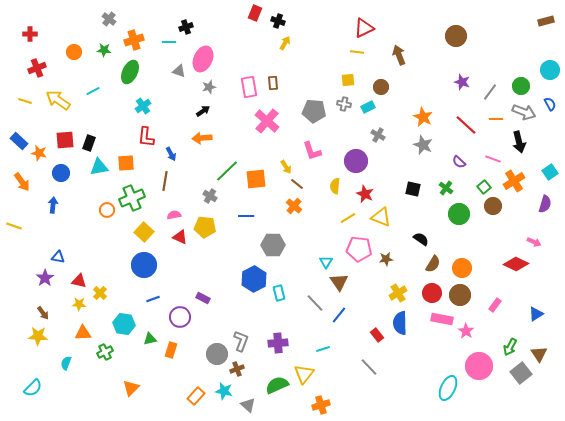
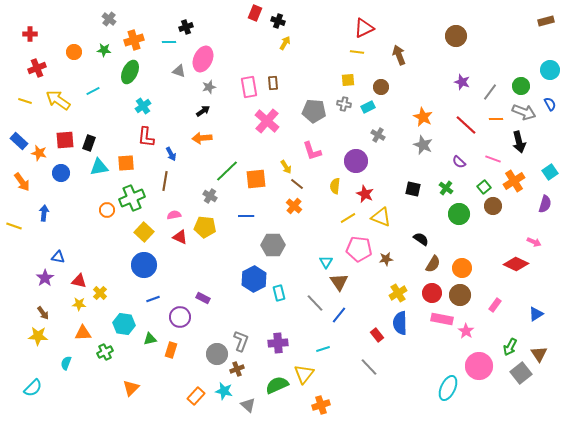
blue arrow at (53, 205): moved 9 px left, 8 px down
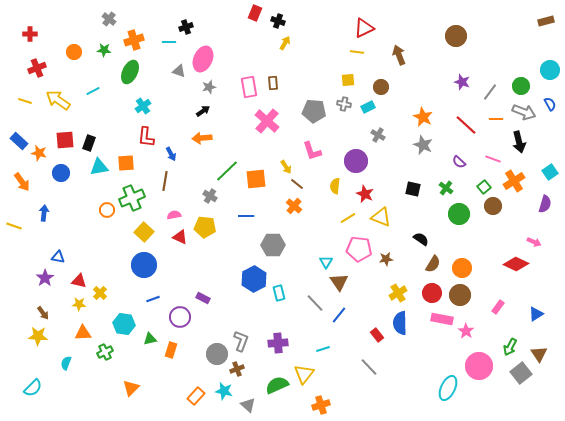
pink rectangle at (495, 305): moved 3 px right, 2 px down
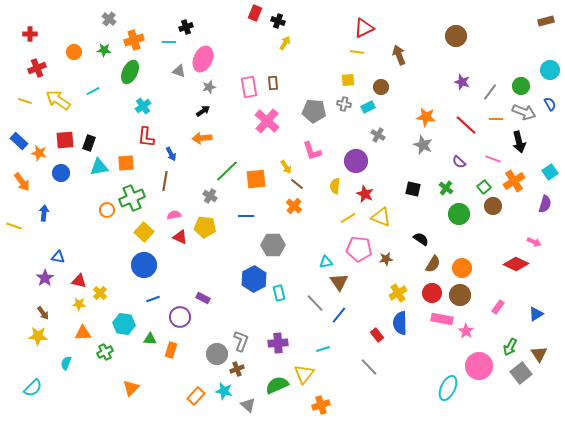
orange star at (423, 117): moved 3 px right; rotated 18 degrees counterclockwise
cyan triangle at (326, 262): rotated 48 degrees clockwise
green triangle at (150, 339): rotated 16 degrees clockwise
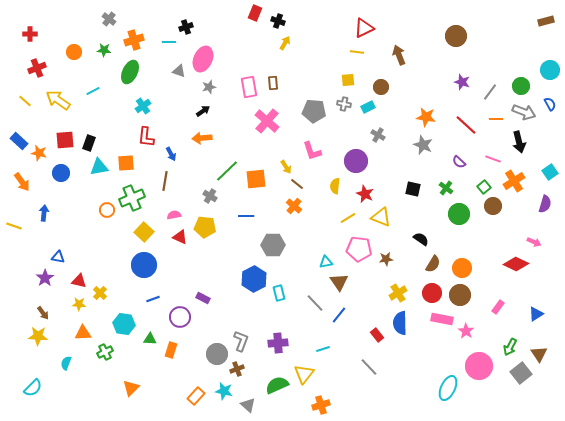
yellow line at (25, 101): rotated 24 degrees clockwise
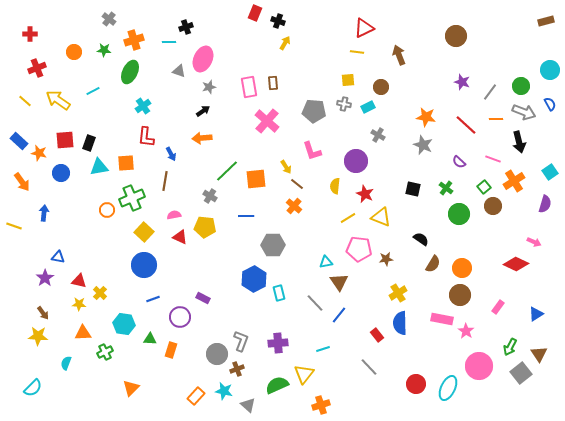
red circle at (432, 293): moved 16 px left, 91 px down
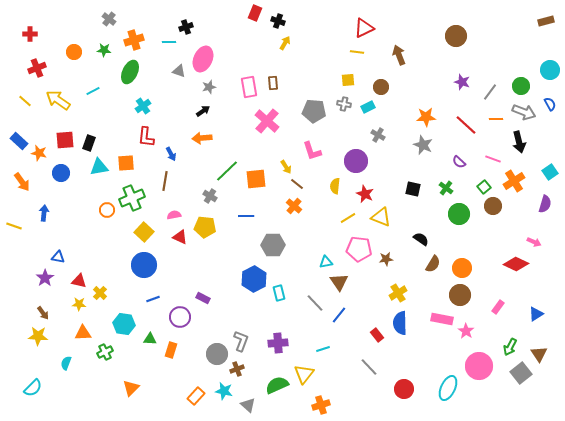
orange star at (426, 117): rotated 12 degrees counterclockwise
red circle at (416, 384): moved 12 px left, 5 px down
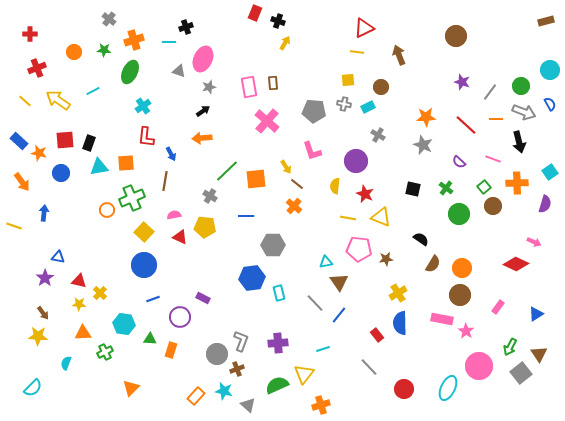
orange cross at (514, 181): moved 3 px right, 2 px down; rotated 30 degrees clockwise
yellow line at (348, 218): rotated 42 degrees clockwise
blue hexagon at (254, 279): moved 2 px left, 1 px up; rotated 20 degrees clockwise
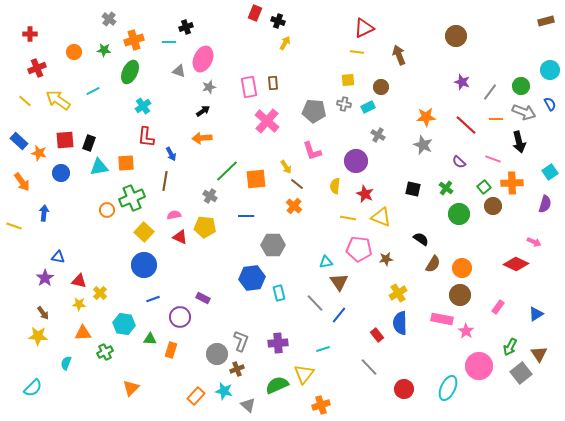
orange cross at (517, 183): moved 5 px left
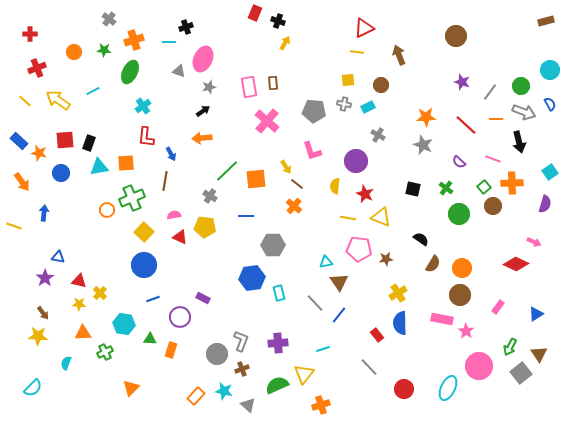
brown circle at (381, 87): moved 2 px up
brown cross at (237, 369): moved 5 px right
